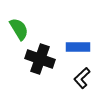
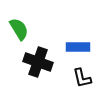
black cross: moved 2 px left, 3 px down
black L-shape: rotated 60 degrees counterclockwise
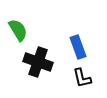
green semicircle: moved 1 px left, 1 px down
blue rectangle: rotated 70 degrees clockwise
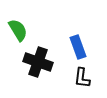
black L-shape: rotated 20 degrees clockwise
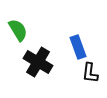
black cross: rotated 12 degrees clockwise
black L-shape: moved 8 px right, 5 px up
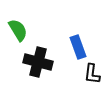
black cross: rotated 16 degrees counterclockwise
black L-shape: moved 2 px right, 1 px down
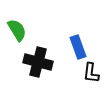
green semicircle: moved 1 px left
black L-shape: moved 1 px left, 1 px up
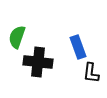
green semicircle: moved 7 px down; rotated 130 degrees counterclockwise
black cross: rotated 8 degrees counterclockwise
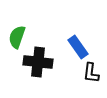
blue rectangle: rotated 15 degrees counterclockwise
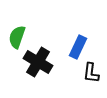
blue rectangle: rotated 60 degrees clockwise
black cross: rotated 24 degrees clockwise
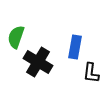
green semicircle: moved 1 px left
blue rectangle: moved 3 px left; rotated 15 degrees counterclockwise
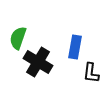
green semicircle: moved 2 px right, 1 px down
